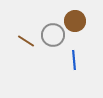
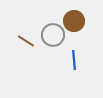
brown circle: moved 1 px left
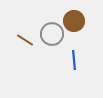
gray circle: moved 1 px left, 1 px up
brown line: moved 1 px left, 1 px up
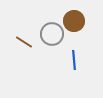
brown line: moved 1 px left, 2 px down
